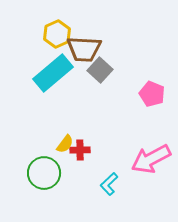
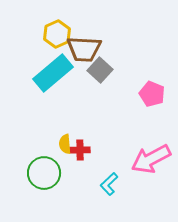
yellow semicircle: rotated 138 degrees clockwise
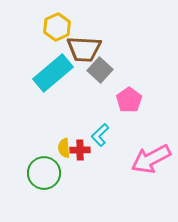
yellow hexagon: moved 7 px up
pink pentagon: moved 23 px left, 6 px down; rotated 15 degrees clockwise
yellow semicircle: moved 1 px left, 4 px down
cyan L-shape: moved 9 px left, 49 px up
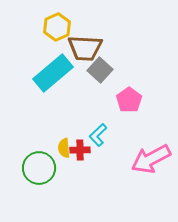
brown trapezoid: moved 1 px right, 1 px up
cyan L-shape: moved 2 px left
green circle: moved 5 px left, 5 px up
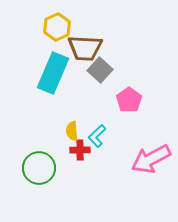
cyan rectangle: rotated 27 degrees counterclockwise
cyan L-shape: moved 1 px left, 1 px down
yellow semicircle: moved 8 px right, 17 px up
